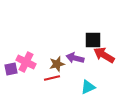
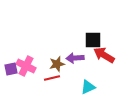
purple arrow: rotated 18 degrees counterclockwise
pink cross: moved 4 px down
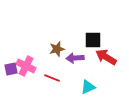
red arrow: moved 2 px right, 2 px down
brown star: moved 15 px up
red line: rotated 35 degrees clockwise
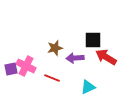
brown star: moved 2 px left, 1 px up
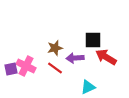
red line: moved 3 px right, 10 px up; rotated 14 degrees clockwise
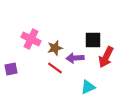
red arrow: rotated 95 degrees counterclockwise
pink cross: moved 5 px right, 27 px up
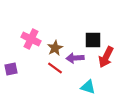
brown star: rotated 14 degrees counterclockwise
cyan triangle: rotated 42 degrees clockwise
